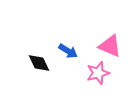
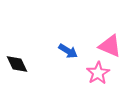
black diamond: moved 22 px left, 1 px down
pink star: rotated 15 degrees counterclockwise
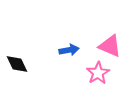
blue arrow: moved 1 px right, 1 px up; rotated 42 degrees counterclockwise
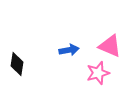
black diamond: rotated 35 degrees clockwise
pink star: rotated 15 degrees clockwise
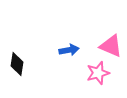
pink triangle: moved 1 px right
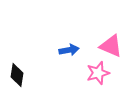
black diamond: moved 11 px down
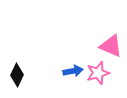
blue arrow: moved 4 px right, 21 px down
black diamond: rotated 15 degrees clockwise
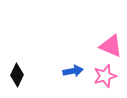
pink star: moved 7 px right, 3 px down
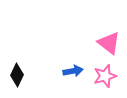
pink triangle: moved 2 px left, 3 px up; rotated 15 degrees clockwise
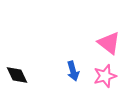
blue arrow: rotated 84 degrees clockwise
black diamond: rotated 50 degrees counterclockwise
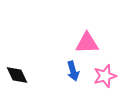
pink triangle: moved 22 px left; rotated 40 degrees counterclockwise
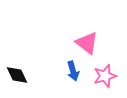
pink triangle: rotated 40 degrees clockwise
